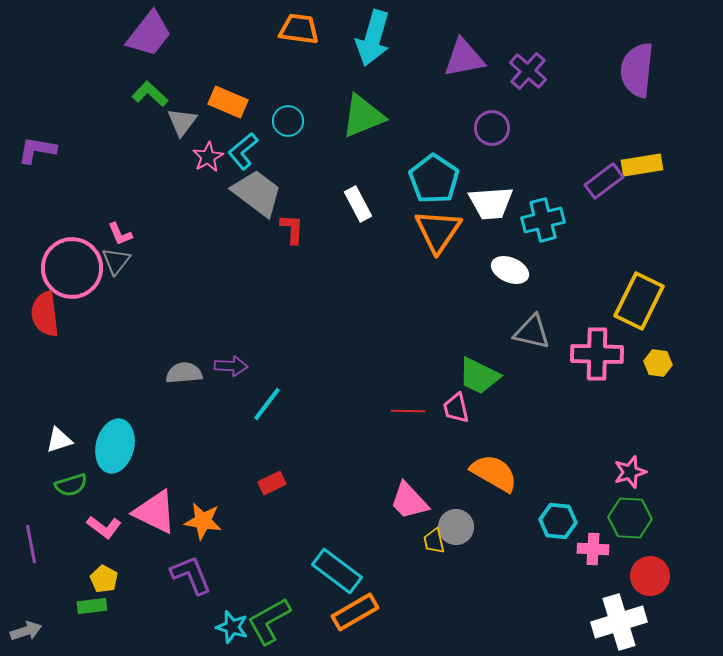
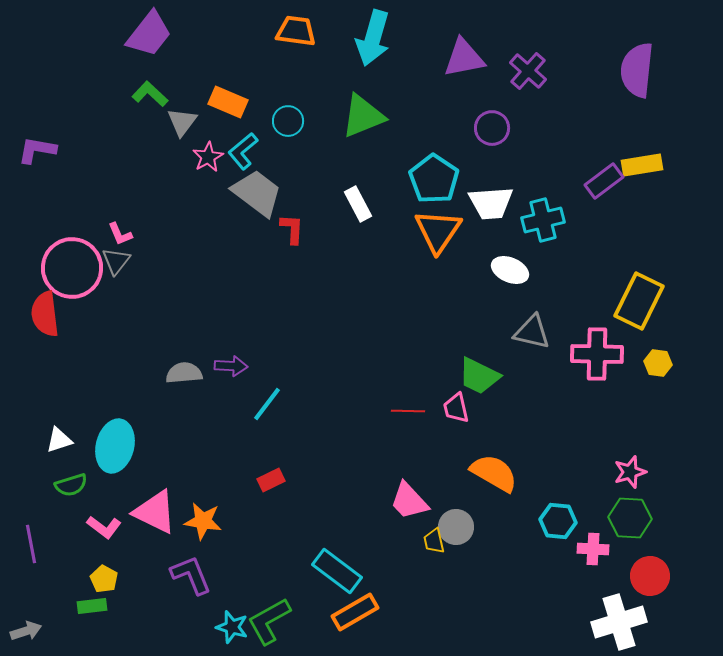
orange trapezoid at (299, 29): moved 3 px left, 2 px down
red rectangle at (272, 483): moved 1 px left, 3 px up
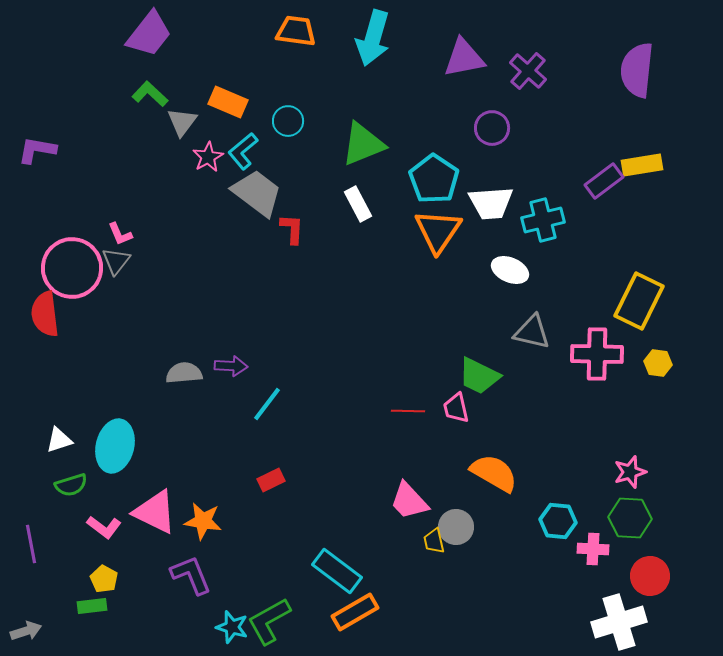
green triangle at (363, 116): moved 28 px down
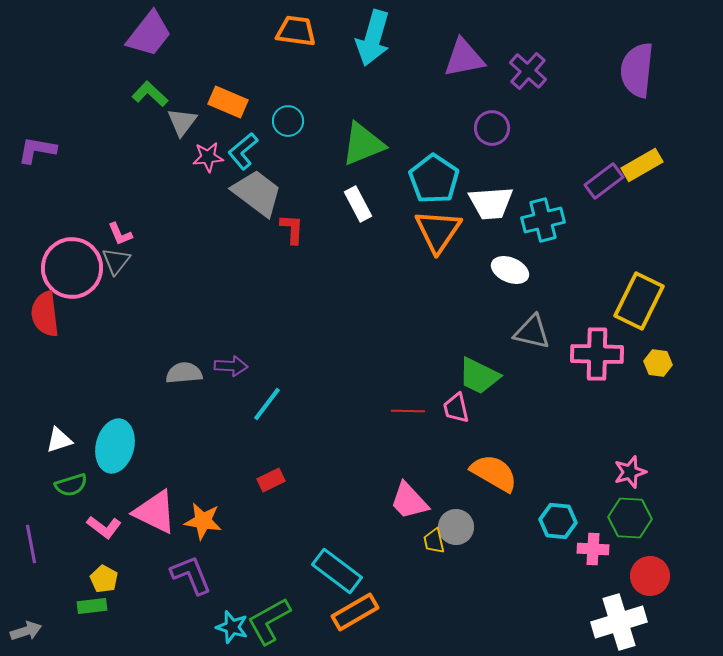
pink star at (208, 157): rotated 24 degrees clockwise
yellow rectangle at (642, 165): rotated 21 degrees counterclockwise
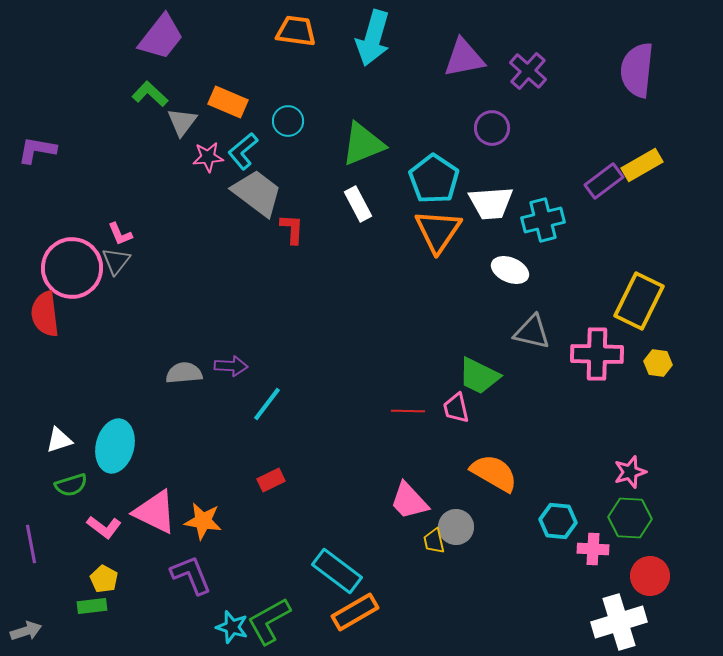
purple trapezoid at (149, 34): moved 12 px right, 3 px down
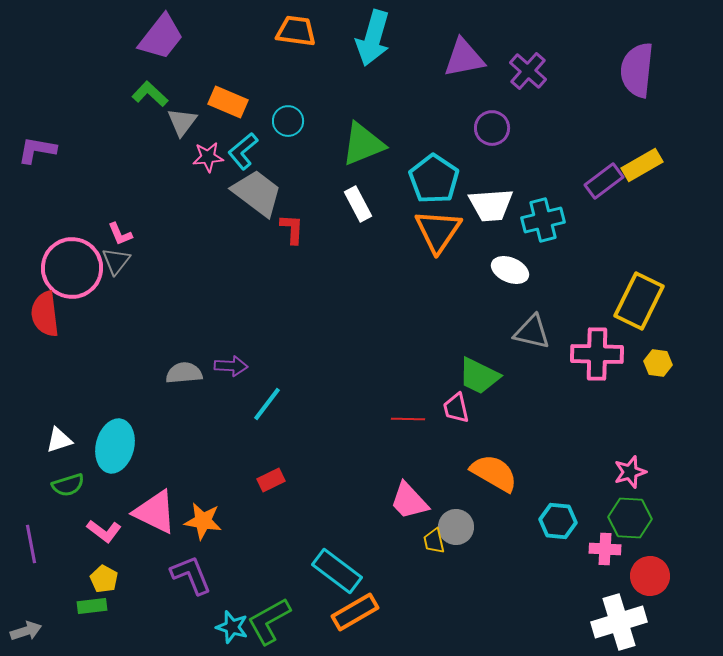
white trapezoid at (491, 203): moved 2 px down
red line at (408, 411): moved 8 px down
green semicircle at (71, 485): moved 3 px left
pink L-shape at (104, 527): moved 4 px down
pink cross at (593, 549): moved 12 px right
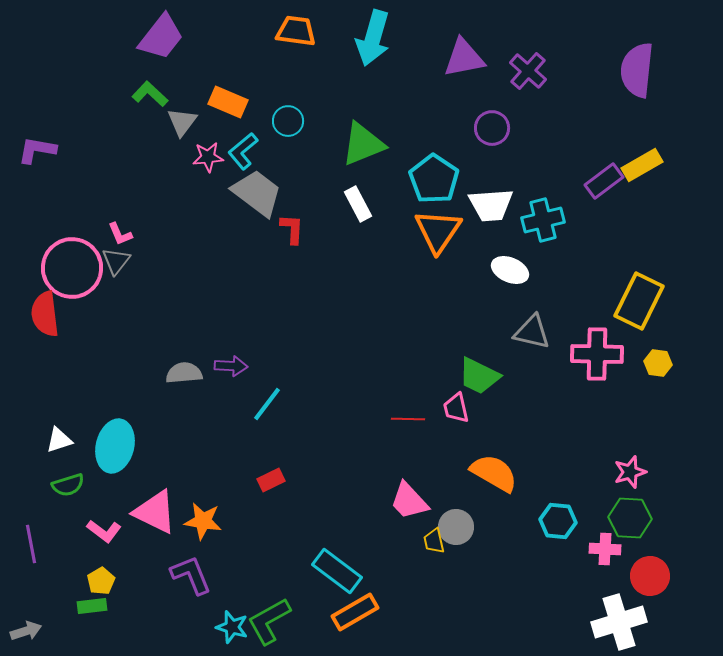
yellow pentagon at (104, 579): moved 3 px left, 2 px down; rotated 12 degrees clockwise
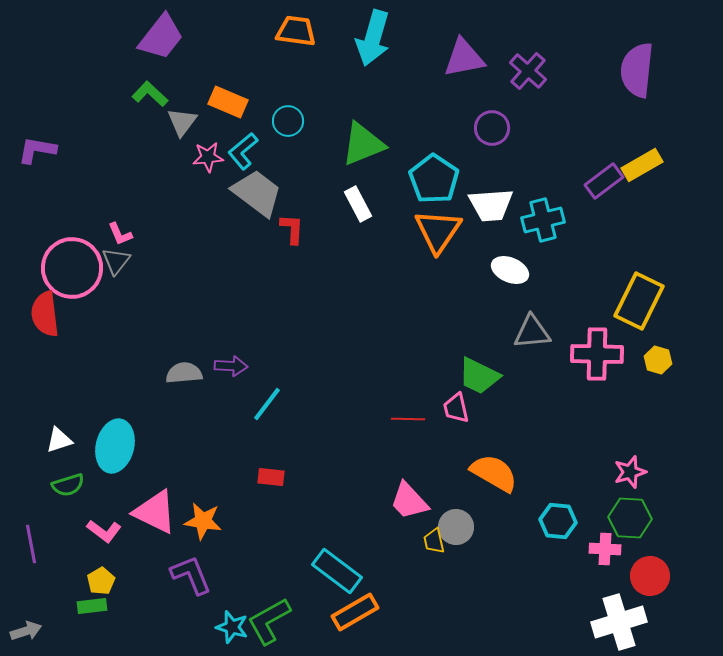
gray triangle at (532, 332): rotated 18 degrees counterclockwise
yellow hexagon at (658, 363): moved 3 px up; rotated 8 degrees clockwise
red rectangle at (271, 480): moved 3 px up; rotated 32 degrees clockwise
